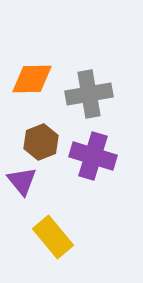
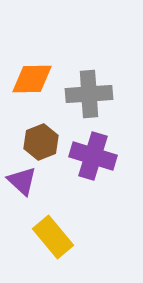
gray cross: rotated 6 degrees clockwise
purple triangle: rotated 8 degrees counterclockwise
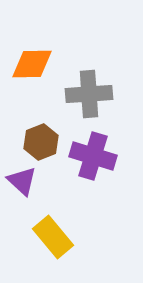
orange diamond: moved 15 px up
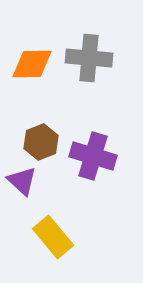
gray cross: moved 36 px up; rotated 9 degrees clockwise
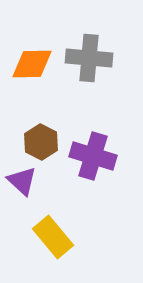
brown hexagon: rotated 12 degrees counterclockwise
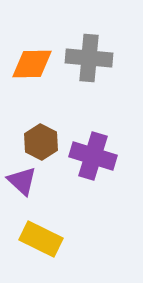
yellow rectangle: moved 12 px left, 2 px down; rotated 24 degrees counterclockwise
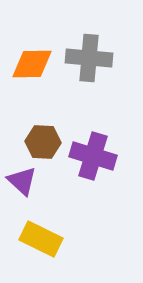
brown hexagon: moved 2 px right; rotated 24 degrees counterclockwise
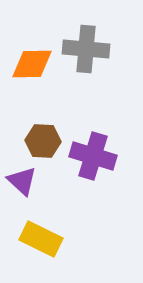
gray cross: moved 3 px left, 9 px up
brown hexagon: moved 1 px up
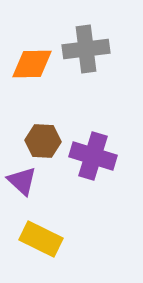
gray cross: rotated 12 degrees counterclockwise
